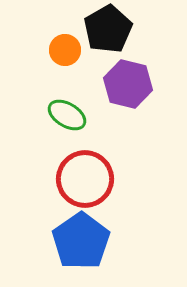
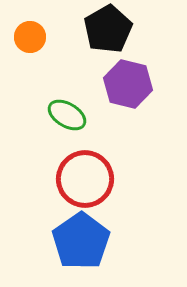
orange circle: moved 35 px left, 13 px up
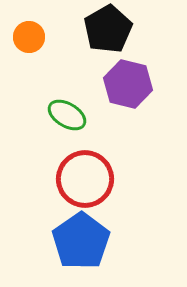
orange circle: moved 1 px left
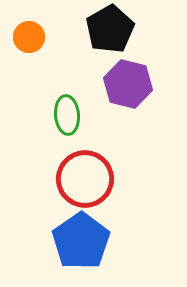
black pentagon: moved 2 px right
green ellipse: rotated 54 degrees clockwise
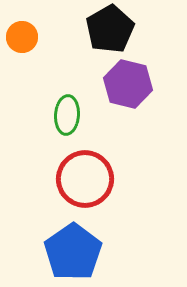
orange circle: moved 7 px left
green ellipse: rotated 9 degrees clockwise
blue pentagon: moved 8 px left, 11 px down
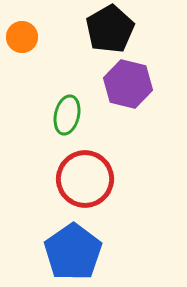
green ellipse: rotated 9 degrees clockwise
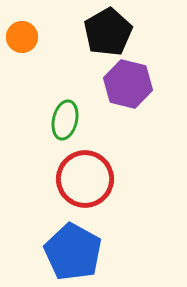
black pentagon: moved 2 px left, 3 px down
green ellipse: moved 2 px left, 5 px down
blue pentagon: rotated 8 degrees counterclockwise
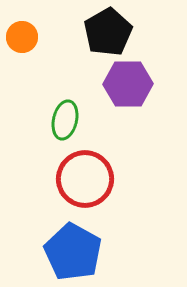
purple hexagon: rotated 15 degrees counterclockwise
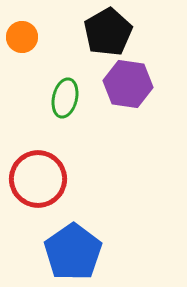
purple hexagon: rotated 9 degrees clockwise
green ellipse: moved 22 px up
red circle: moved 47 px left
blue pentagon: rotated 8 degrees clockwise
